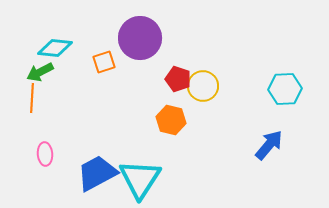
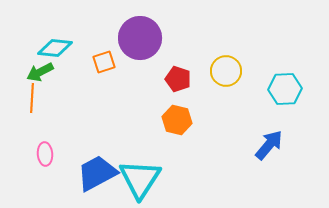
yellow circle: moved 23 px right, 15 px up
orange hexagon: moved 6 px right
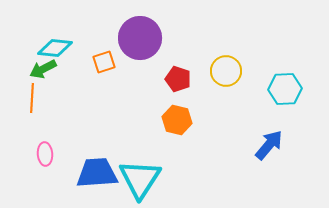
green arrow: moved 3 px right, 3 px up
blue trapezoid: rotated 24 degrees clockwise
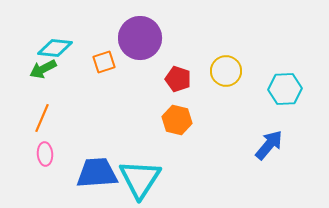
orange line: moved 10 px right, 20 px down; rotated 20 degrees clockwise
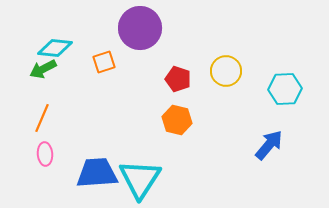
purple circle: moved 10 px up
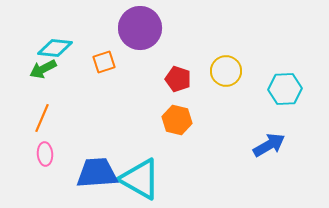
blue arrow: rotated 20 degrees clockwise
cyan triangle: rotated 33 degrees counterclockwise
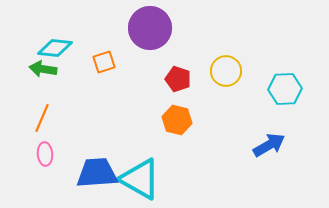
purple circle: moved 10 px right
green arrow: rotated 36 degrees clockwise
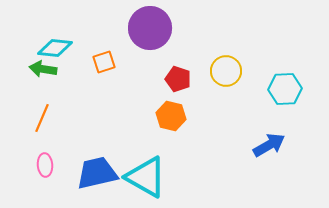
orange hexagon: moved 6 px left, 4 px up
pink ellipse: moved 11 px down
blue trapezoid: rotated 9 degrees counterclockwise
cyan triangle: moved 6 px right, 2 px up
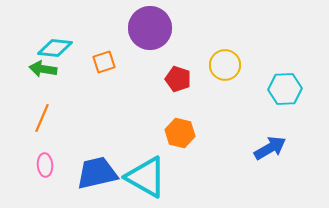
yellow circle: moved 1 px left, 6 px up
orange hexagon: moved 9 px right, 17 px down
blue arrow: moved 1 px right, 3 px down
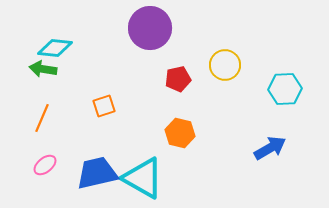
orange square: moved 44 px down
red pentagon: rotated 30 degrees counterclockwise
pink ellipse: rotated 55 degrees clockwise
cyan triangle: moved 3 px left, 1 px down
